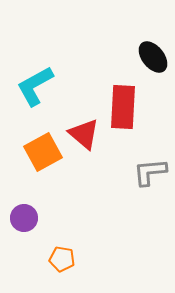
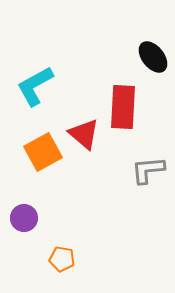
gray L-shape: moved 2 px left, 2 px up
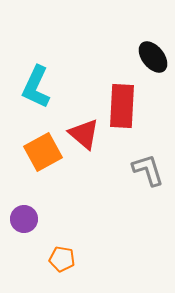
cyan L-shape: moved 1 px right, 1 px down; rotated 36 degrees counterclockwise
red rectangle: moved 1 px left, 1 px up
gray L-shape: rotated 78 degrees clockwise
purple circle: moved 1 px down
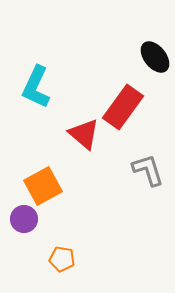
black ellipse: moved 2 px right
red rectangle: moved 1 px right, 1 px down; rotated 33 degrees clockwise
orange square: moved 34 px down
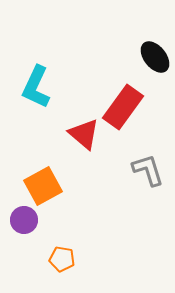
purple circle: moved 1 px down
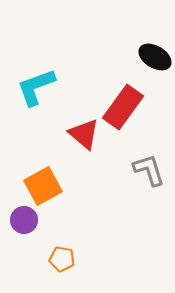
black ellipse: rotated 20 degrees counterclockwise
cyan L-shape: rotated 45 degrees clockwise
gray L-shape: moved 1 px right
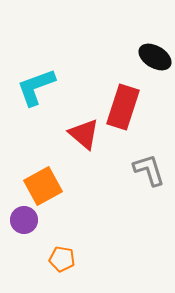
red rectangle: rotated 18 degrees counterclockwise
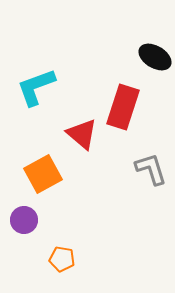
red triangle: moved 2 px left
gray L-shape: moved 2 px right, 1 px up
orange square: moved 12 px up
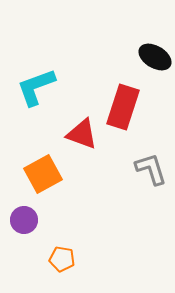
red triangle: rotated 20 degrees counterclockwise
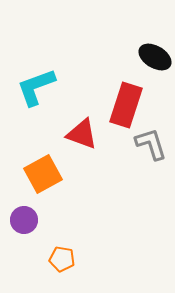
red rectangle: moved 3 px right, 2 px up
gray L-shape: moved 25 px up
